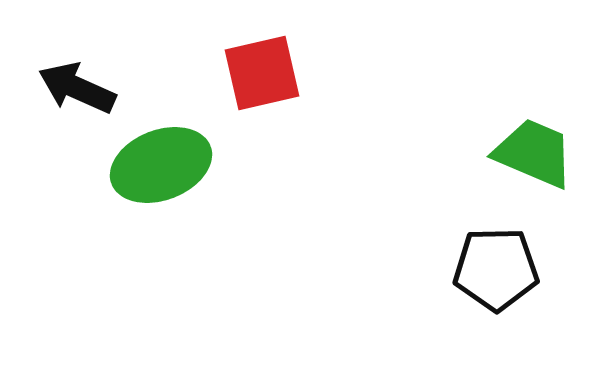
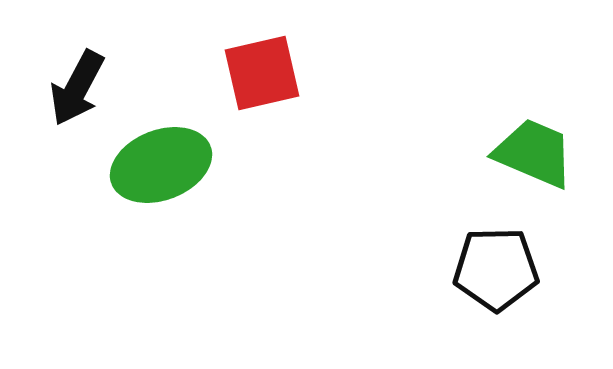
black arrow: rotated 86 degrees counterclockwise
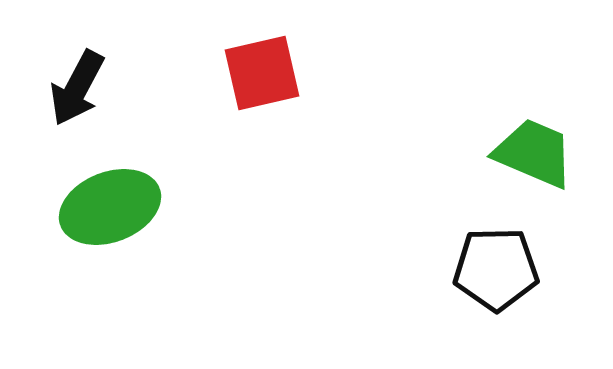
green ellipse: moved 51 px left, 42 px down
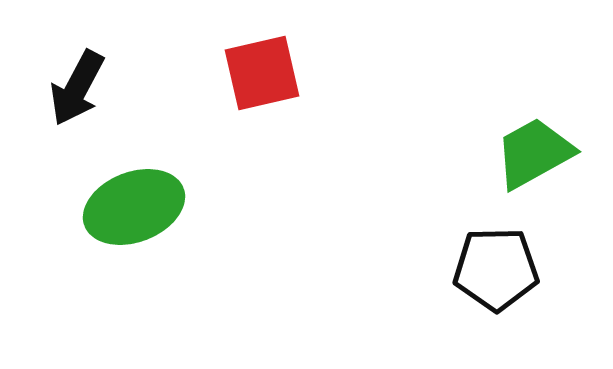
green trapezoid: rotated 52 degrees counterclockwise
green ellipse: moved 24 px right
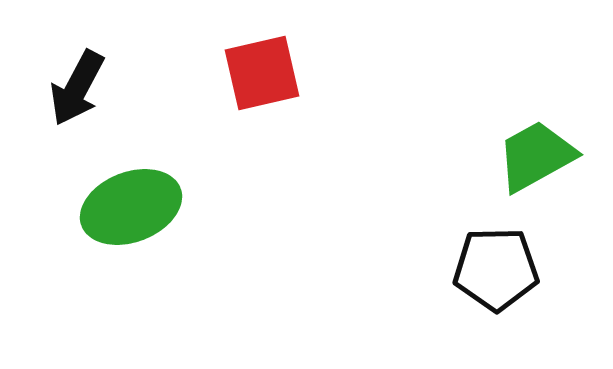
green trapezoid: moved 2 px right, 3 px down
green ellipse: moved 3 px left
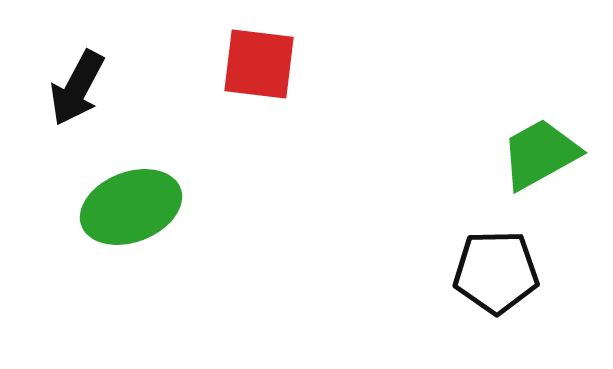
red square: moved 3 px left, 9 px up; rotated 20 degrees clockwise
green trapezoid: moved 4 px right, 2 px up
black pentagon: moved 3 px down
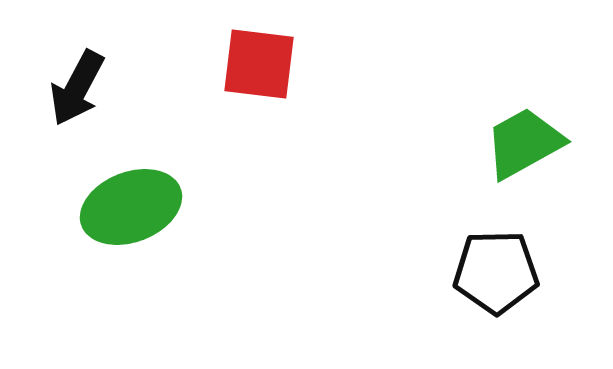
green trapezoid: moved 16 px left, 11 px up
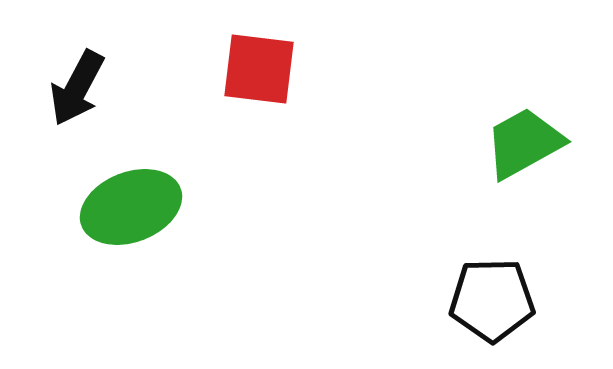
red square: moved 5 px down
black pentagon: moved 4 px left, 28 px down
